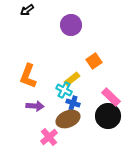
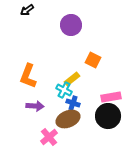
orange square: moved 1 px left, 1 px up; rotated 28 degrees counterclockwise
pink rectangle: rotated 54 degrees counterclockwise
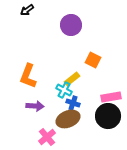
pink cross: moved 2 px left
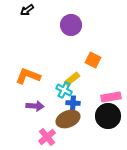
orange L-shape: rotated 90 degrees clockwise
blue cross: rotated 16 degrees counterclockwise
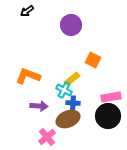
black arrow: moved 1 px down
purple arrow: moved 4 px right
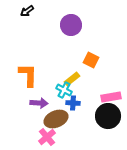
orange square: moved 2 px left
orange L-shape: moved 1 px up; rotated 70 degrees clockwise
purple arrow: moved 3 px up
brown ellipse: moved 12 px left
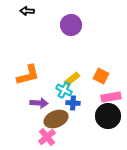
black arrow: rotated 40 degrees clockwise
orange square: moved 10 px right, 16 px down
orange L-shape: rotated 75 degrees clockwise
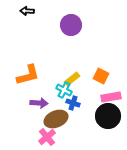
blue cross: rotated 16 degrees clockwise
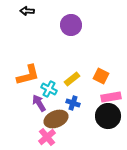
cyan cross: moved 15 px left, 1 px up
purple arrow: rotated 126 degrees counterclockwise
